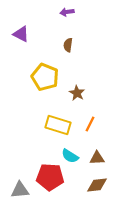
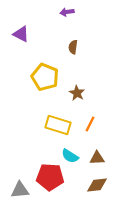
brown semicircle: moved 5 px right, 2 px down
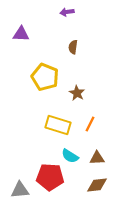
purple triangle: rotated 24 degrees counterclockwise
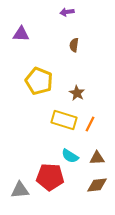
brown semicircle: moved 1 px right, 2 px up
yellow pentagon: moved 6 px left, 4 px down
yellow rectangle: moved 6 px right, 5 px up
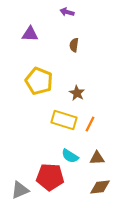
purple arrow: rotated 24 degrees clockwise
purple triangle: moved 9 px right
brown diamond: moved 3 px right, 2 px down
gray triangle: rotated 18 degrees counterclockwise
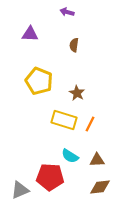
brown triangle: moved 2 px down
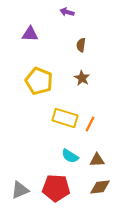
brown semicircle: moved 7 px right
brown star: moved 5 px right, 15 px up
yellow rectangle: moved 1 px right, 2 px up
red pentagon: moved 6 px right, 11 px down
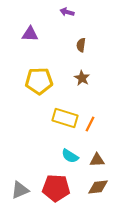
yellow pentagon: rotated 24 degrees counterclockwise
brown diamond: moved 2 px left
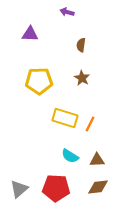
gray triangle: moved 1 px left, 1 px up; rotated 18 degrees counterclockwise
